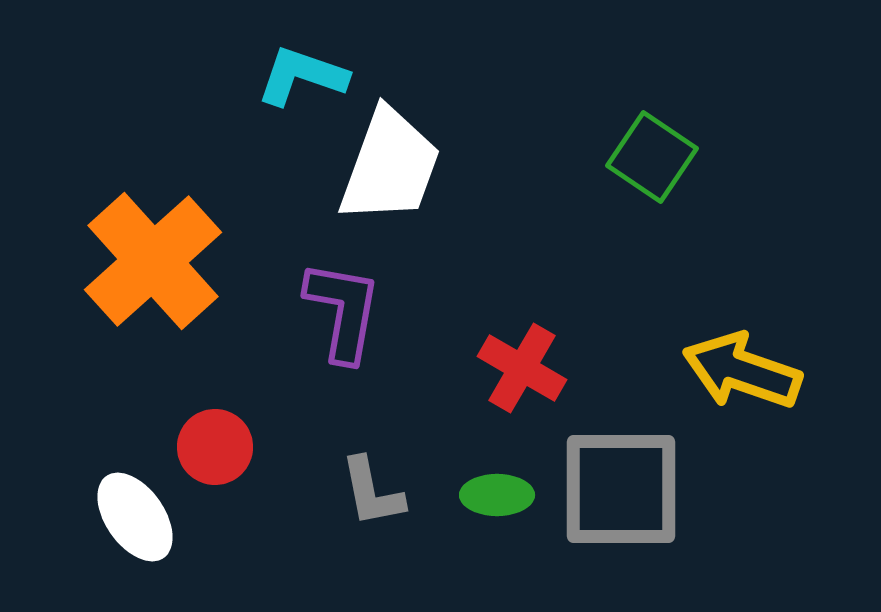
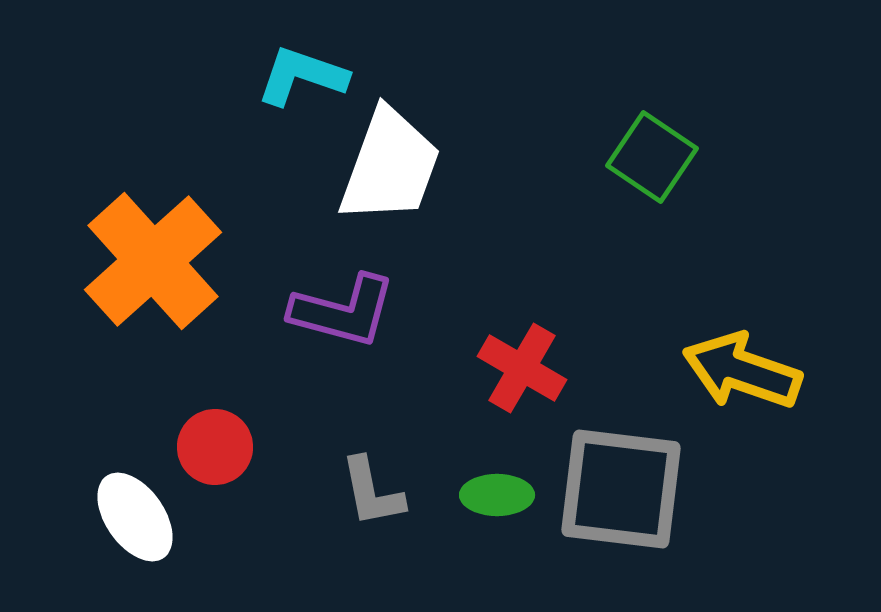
purple L-shape: rotated 95 degrees clockwise
gray square: rotated 7 degrees clockwise
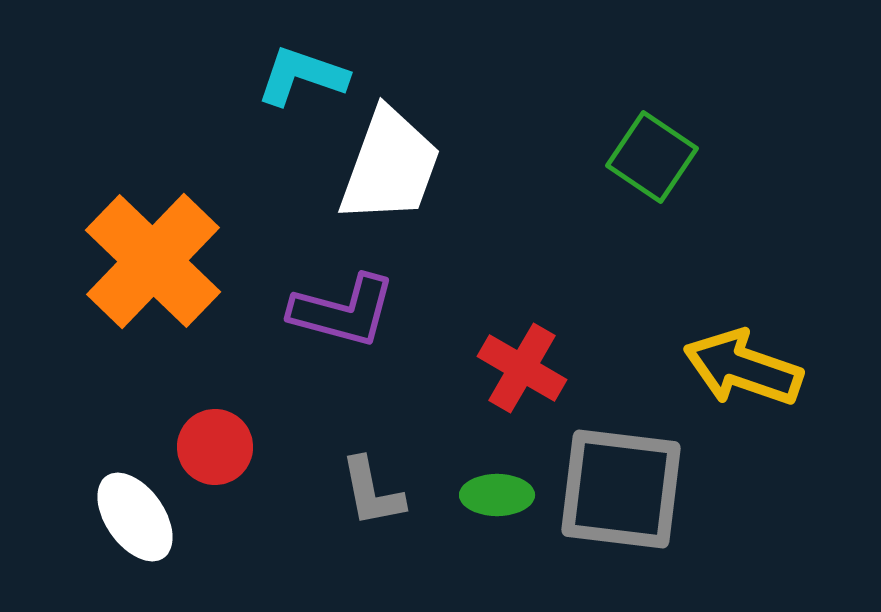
orange cross: rotated 4 degrees counterclockwise
yellow arrow: moved 1 px right, 3 px up
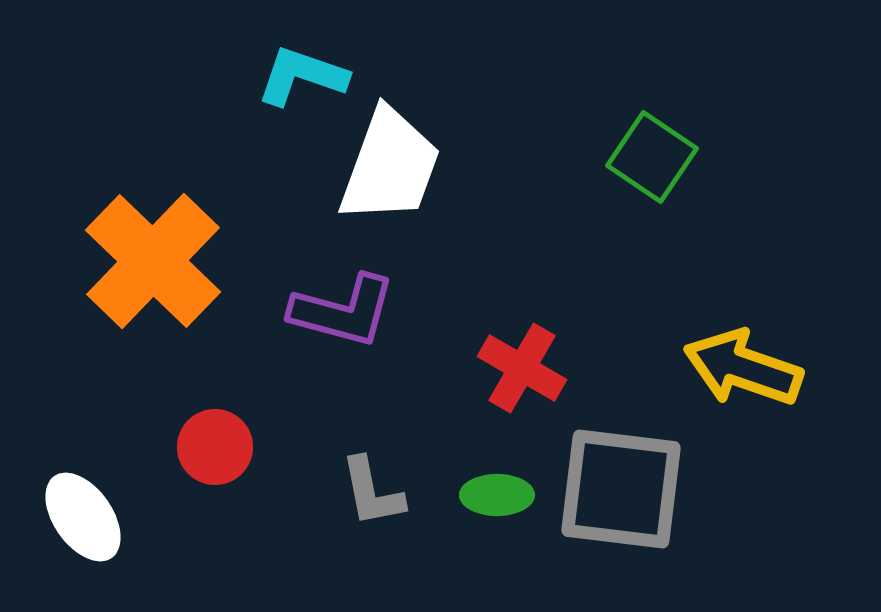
white ellipse: moved 52 px left
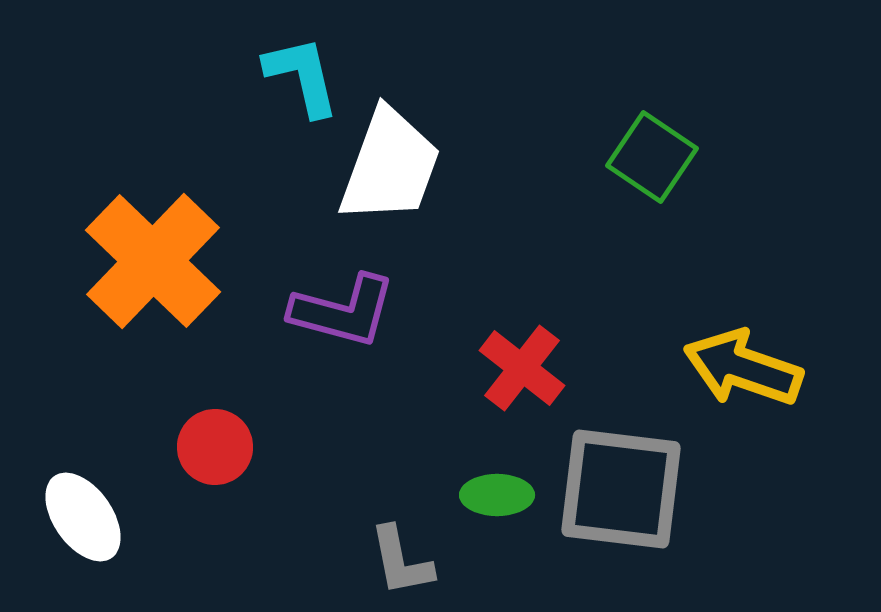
cyan L-shape: rotated 58 degrees clockwise
red cross: rotated 8 degrees clockwise
gray L-shape: moved 29 px right, 69 px down
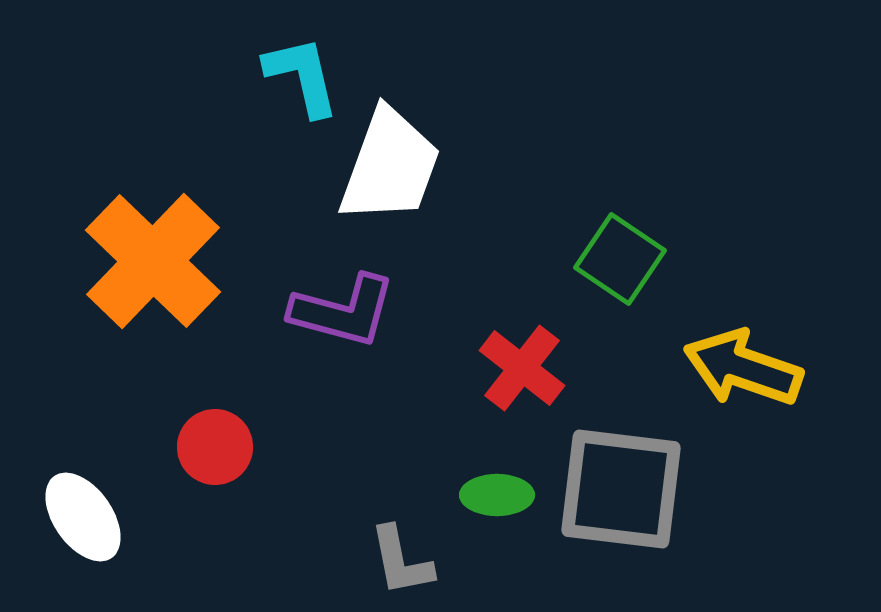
green square: moved 32 px left, 102 px down
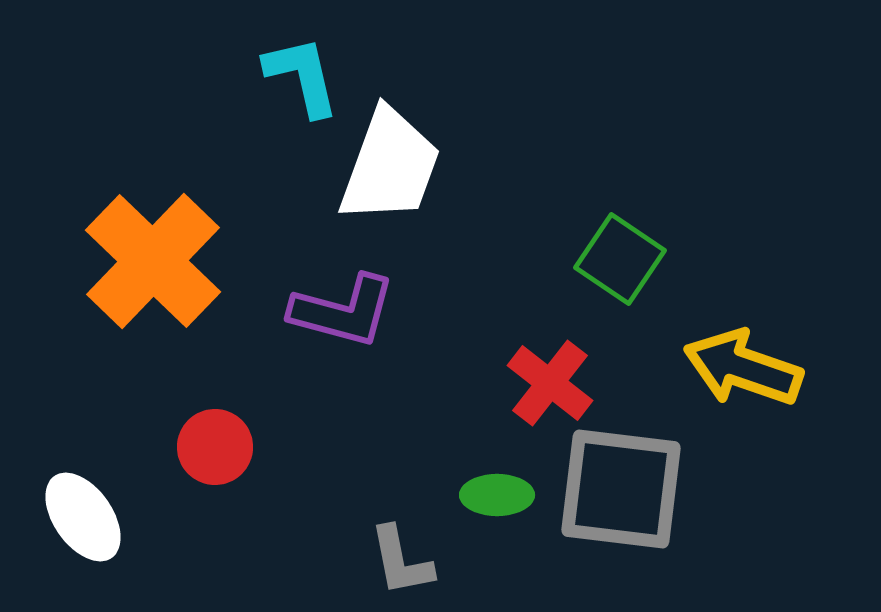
red cross: moved 28 px right, 15 px down
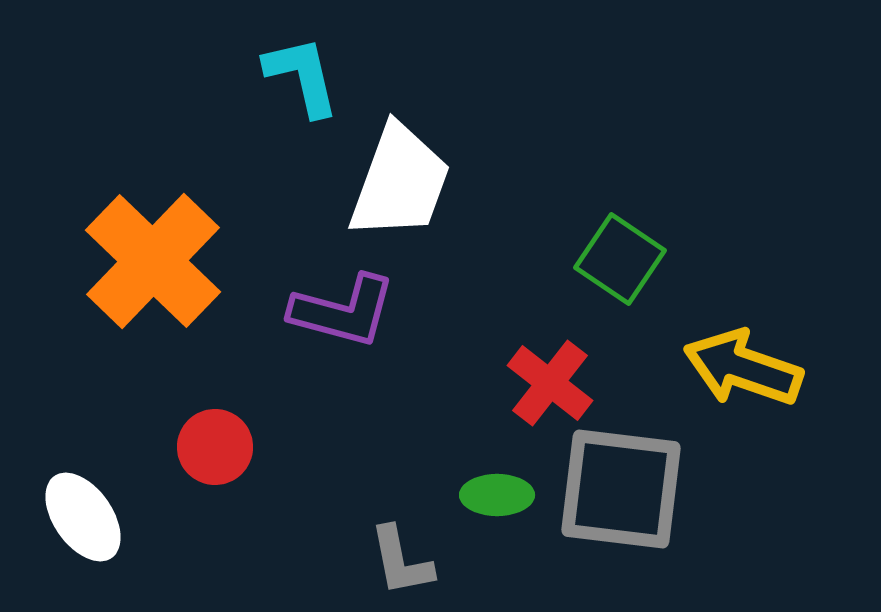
white trapezoid: moved 10 px right, 16 px down
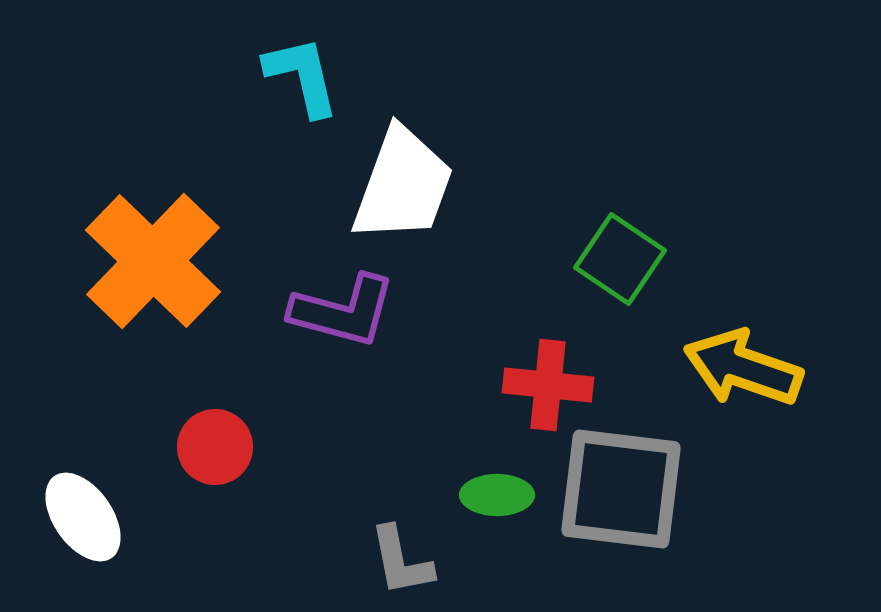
white trapezoid: moved 3 px right, 3 px down
red cross: moved 2 px left, 2 px down; rotated 32 degrees counterclockwise
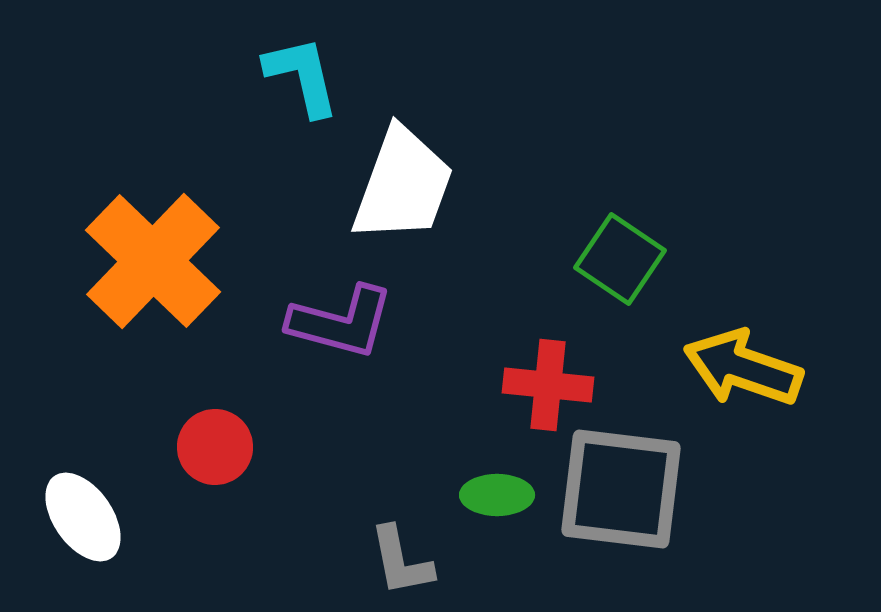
purple L-shape: moved 2 px left, 11 px down
